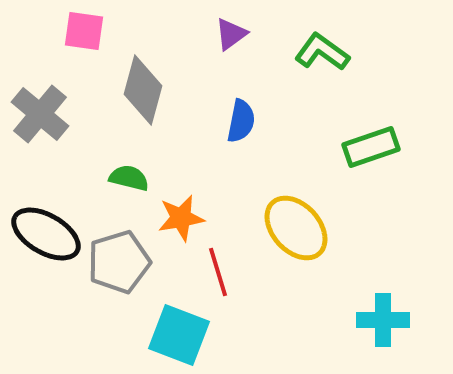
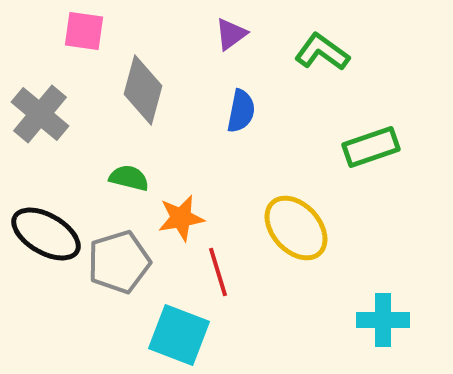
blue semicircle: moved 10 px up
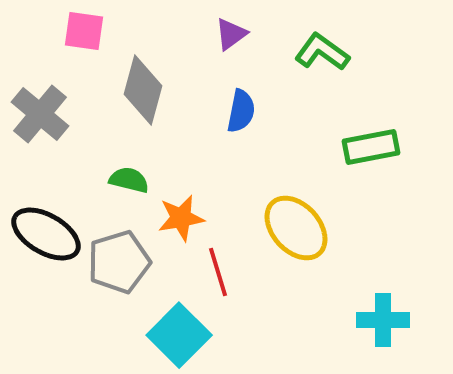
green rectangle: rotated 8 degrees clockwise
green semicircle: moved 2 px down
cyan square: rotated 24 degrees clockwise
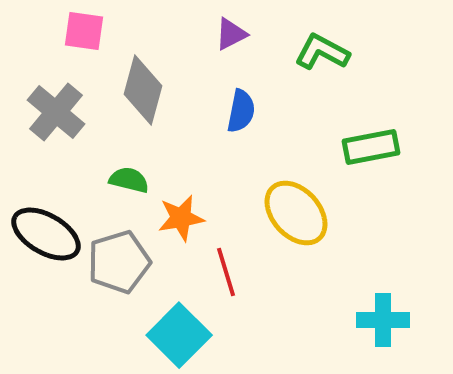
purple triangle: rotated 9 degrees clockwise
green L-shape: rotated 8 degrees counterclockwise
gray cross: moved 16 px right, 2 px up
yellow ellipse: moved 15 px up
red line: moved 8 px right
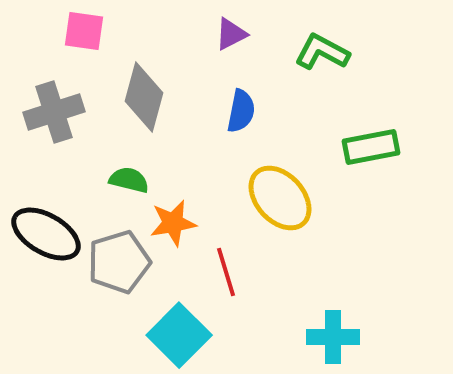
gray diamond: moved 1 px right, 7 px down
gray cross: moved 2 px left; rotated 32 degrees clockwise
yellow ellipse: moved 16 px left, 15 px up
orange star: moved 8 px left, 5 px down
cyan cross: moved 50 px left, 17 px down
